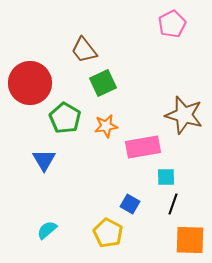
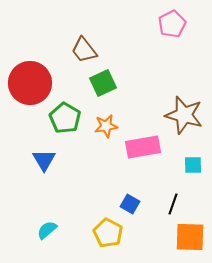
cyan square: moved 27 px right, 12 px up
orange square: moved 3 px up
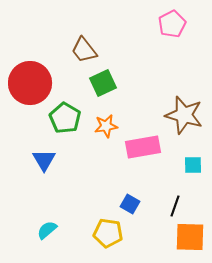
black line: moved 2 px right, 2 px down
yellow pentagon: rotated 20 degrees counterclockwise
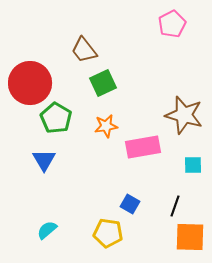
green pentagon: moved 9 px left
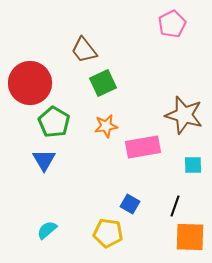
green pentagon: moved 2 px left, 4 px down
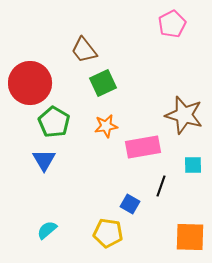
black line: moved 14 px left, 20 px up
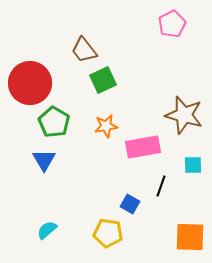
green square: moved 3 px up
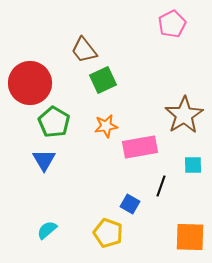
brown star: rotated 24 degrees clockwise
pink rectangle: moved 3 px left
yellow pentagon: rotated 12 degrees clockwise
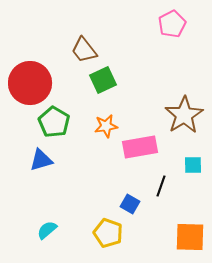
blue triangle: moved 3 px left; rotated 45 degrees clockwise
